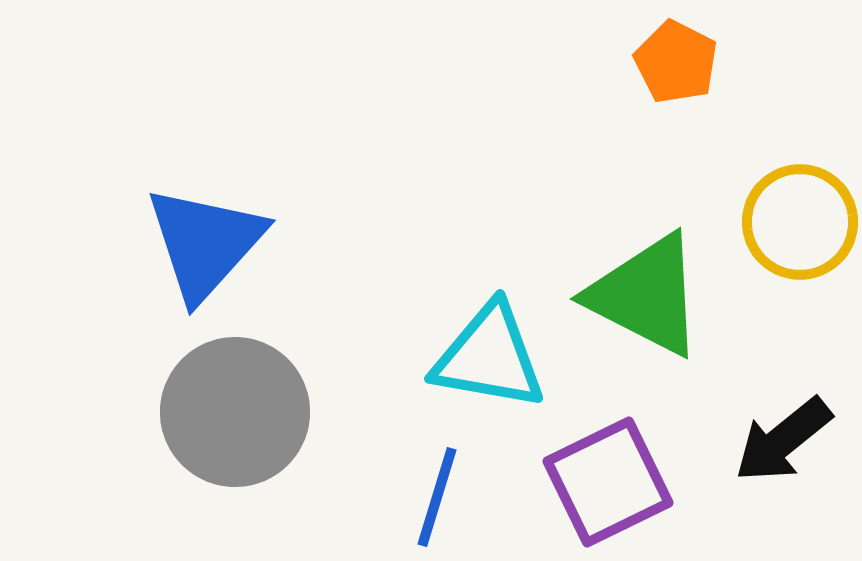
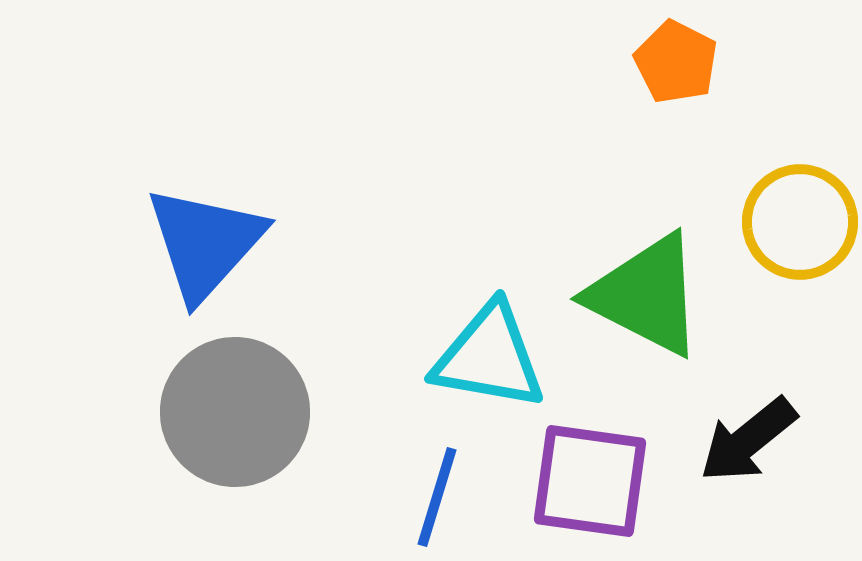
black arrow: moved 35 px left
purple square: moved 18 px left, 1 px up; rotated 34 degrees clockwise
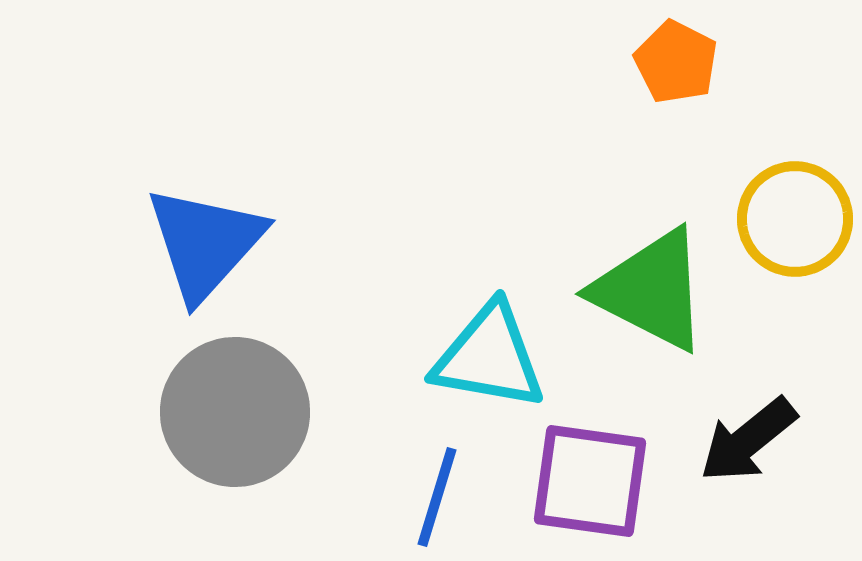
yellow circle: moved 5 px left, 3 px up
green triangle: moved 5 px right, 5 px up
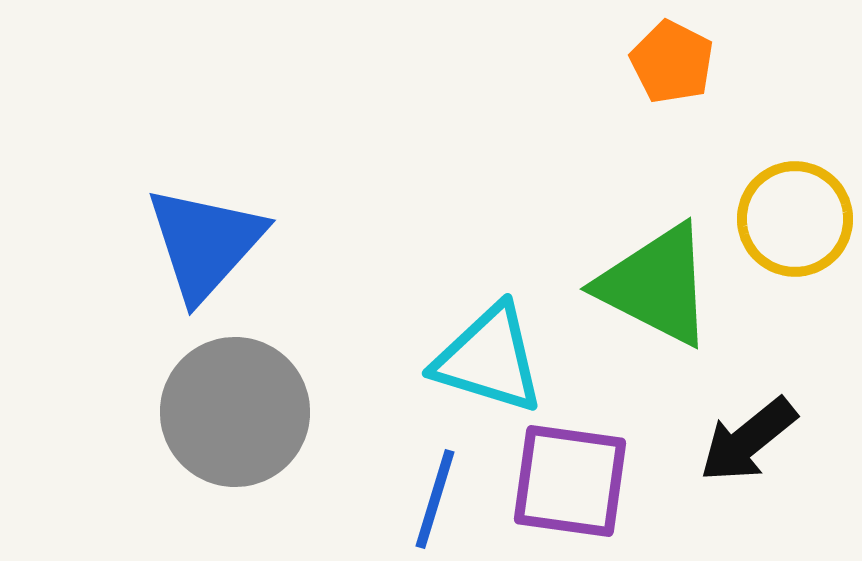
orange pentagon: moved 4 px left
green triangle: moved 5 px right, 5 px up
cyan triangle: moved 2 px down; rotated 7 degrees clockwise
purple square: moved 20 px left
blue line: moved 2 px left, 2 px down
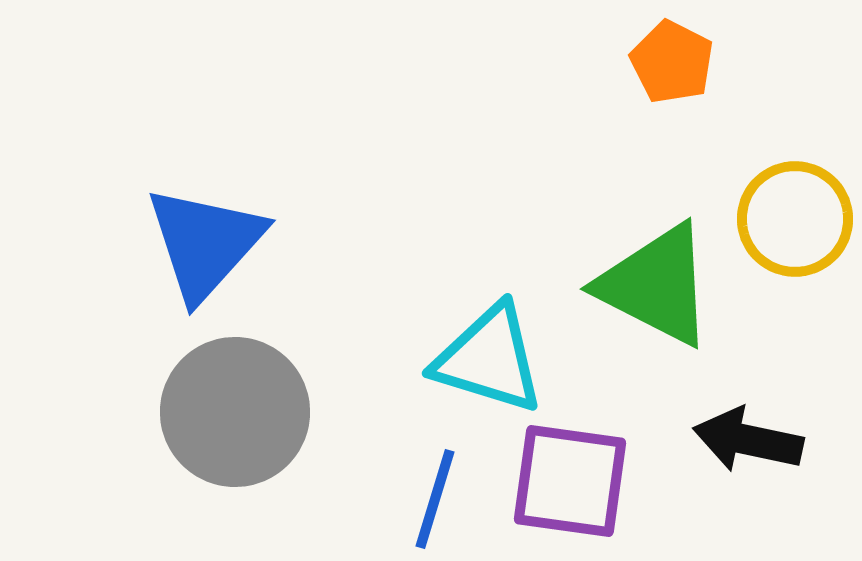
black arrow: rotated 51 degrees clockwise
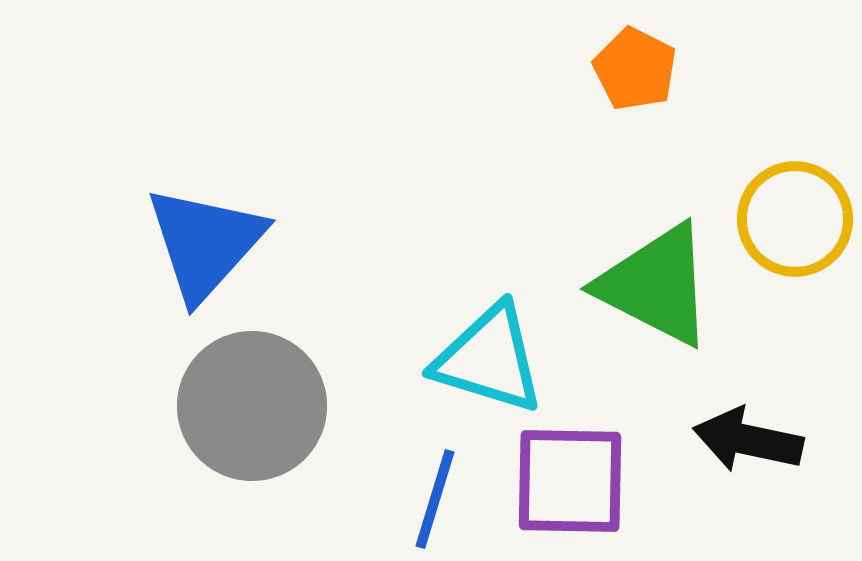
orange pentagon: moved 37 px left, 7 px down
gray circle: moved 17 px right, 6 px up
purple square: rotated 7 degrees counterclockwise
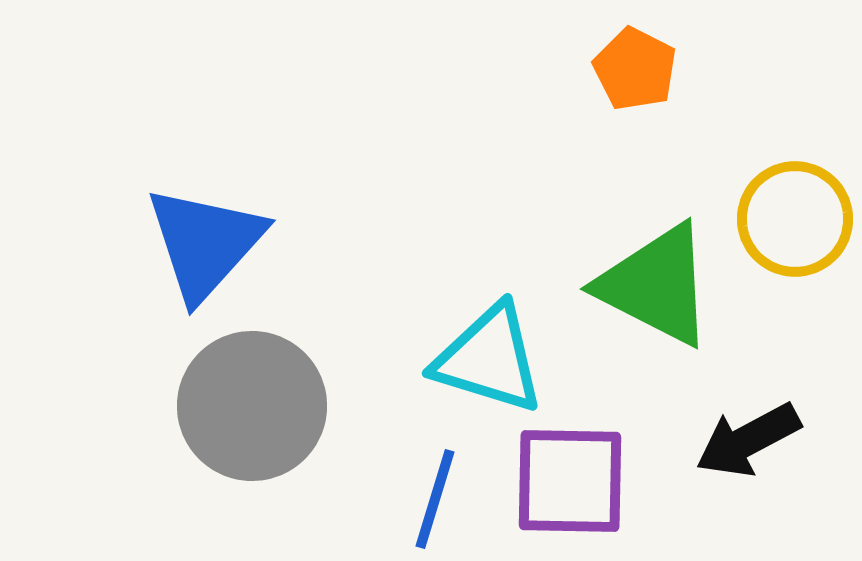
black arrow: rotated 40 degrees counterclockwise
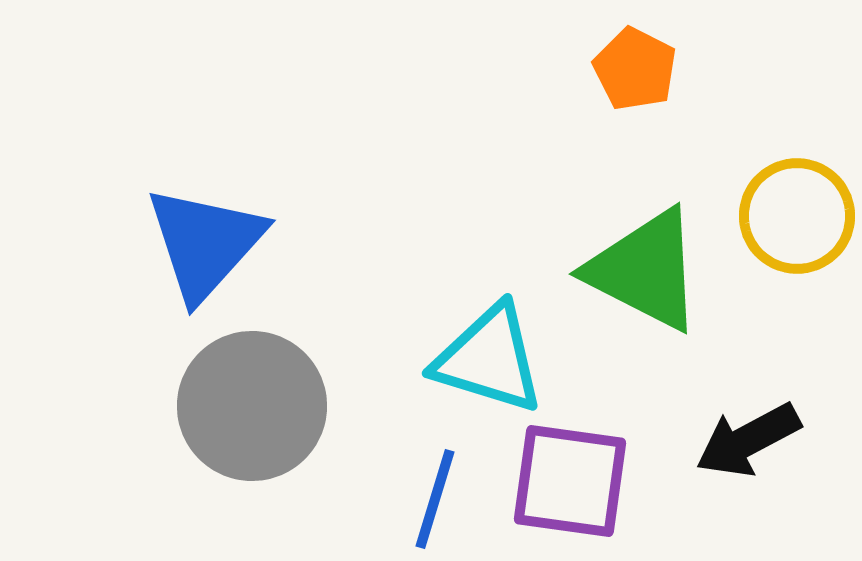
yellow circle: moved 2 px right, 3 px up
green triangle: moved 11 px left, 15 px up
purple square: rotated 7 degrees clockwise
